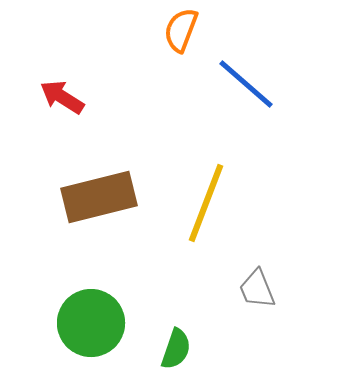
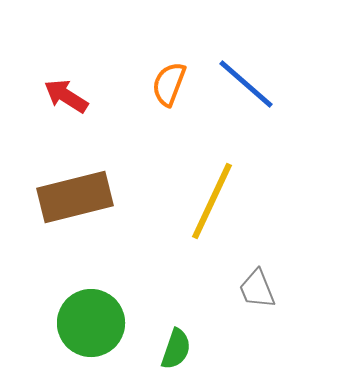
orange semicircle: moved 12 px left, 54 px down
red arrow: moved 4 px right, 1 px up
brown rectangle: moved 24 px left
yellow line: moved 6 px right, 2 px up; rotated 4 degrees clockwise
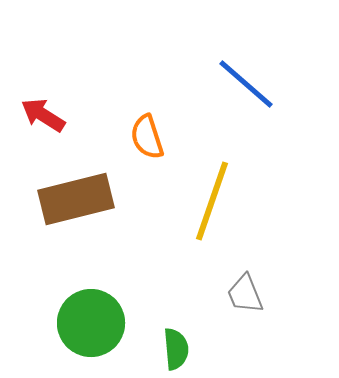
orange semicircle: moved 22 px left, 53 px down; rotated 39 degrees counterclockwise
red arrow: moved 23 px left, 19 px down
brown rectangle: moved 1 px right, 2 px down
yellow line: rotated 6 degrees counterclockwise
gray trapezoid: moved 12 px left, 5 px down
green semicircle: rotated 24 degrees counterclockwise
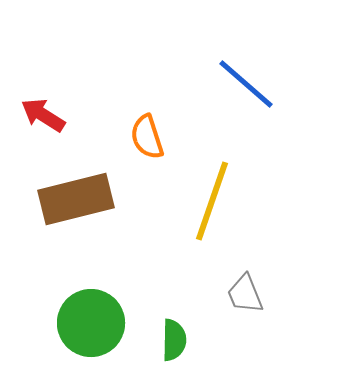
green semicircle: moved 2 px left, 9 px up; rotated 6 degrees clockwise
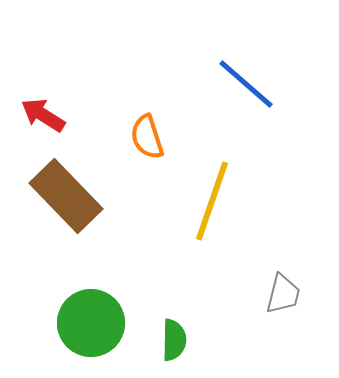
brown rectangle: moved 10 px left, 3 px up; rotated 60 degrees clockwise
gray trapezoid: moved 38 px right; rotated 144 degrees counterclockwise
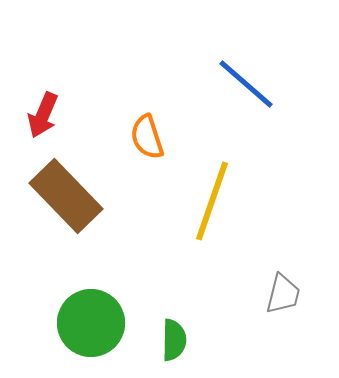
red arrow: rotated 99 degrees counterclockwise
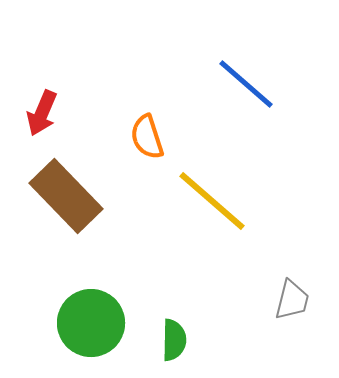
red arrow: moved 1 px left, 2 px up
yellow line: rotated 68 degrees counterclockwise
gray trapezoid: moved 9 px right, 6 px down
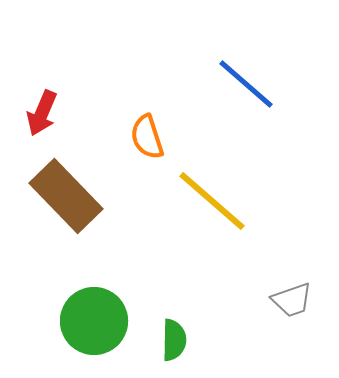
gray trapezoid: rotated 57 degrees clockwise
green circle: moved 3 px right, 2 px up
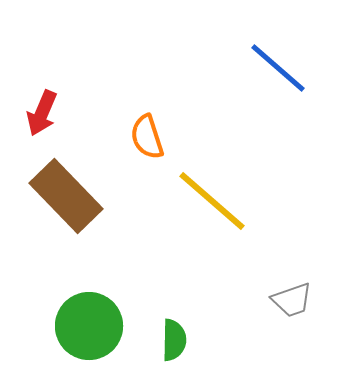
blue line: moved 32 px right, 16 px up
green circle: moved 5 px left, 5 px down
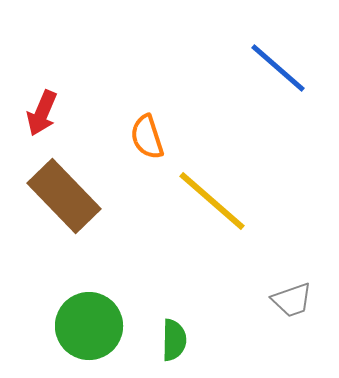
brown rectangle: moved 2 px left
